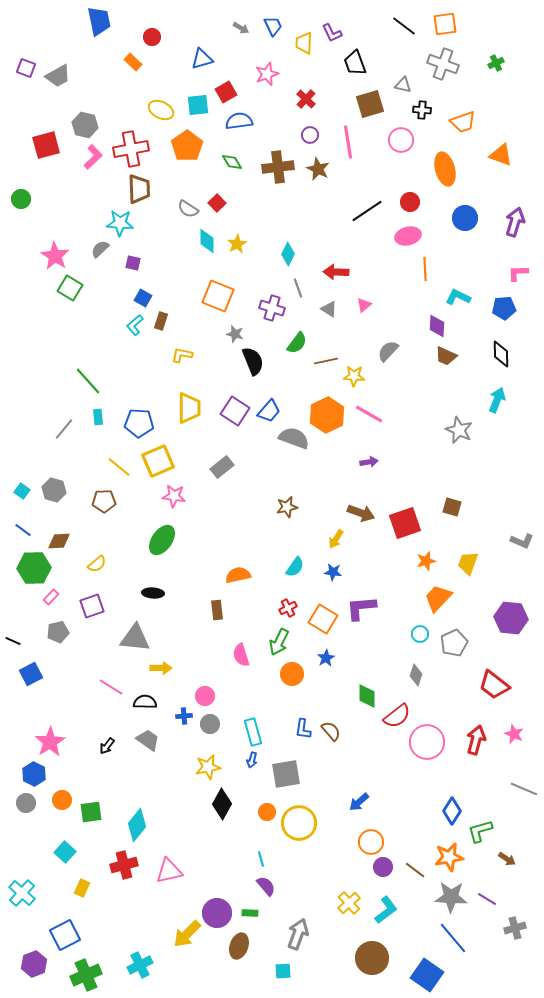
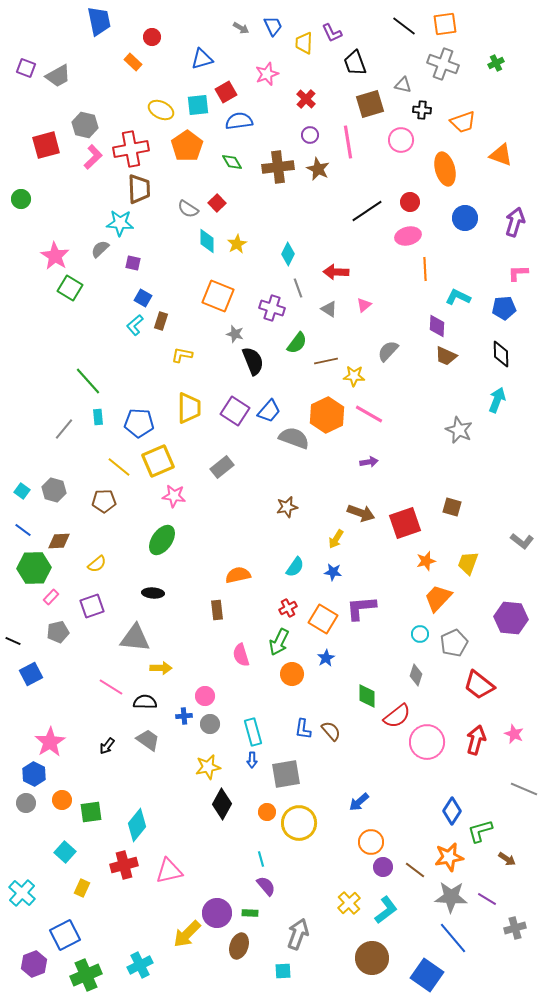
gray L-shape at (522, 541): rotated 15 degrees clockwise
red trapezoid at (494, 685): moved 15 px left
blue arrow at (252, 760): rotated 14 degrees counterclockwise
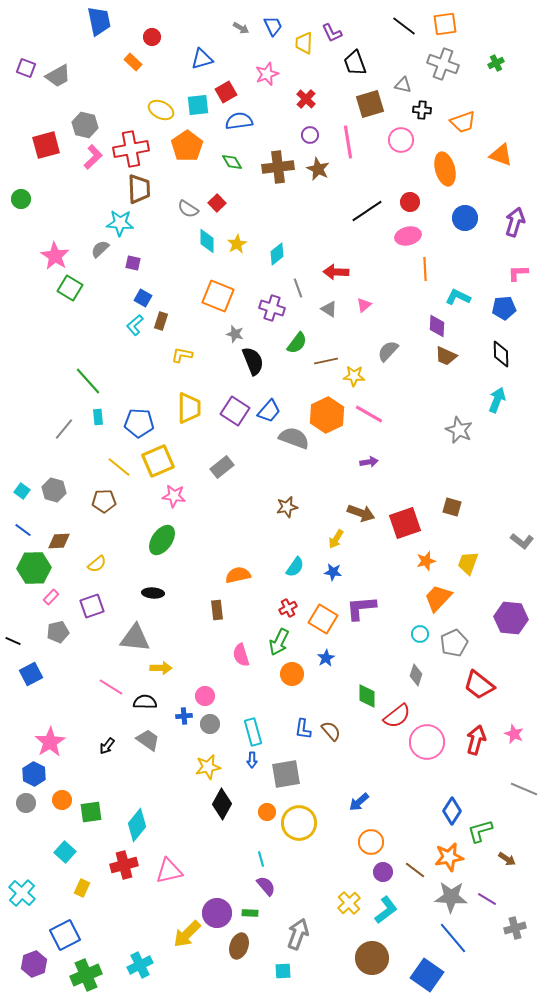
cyan diamond at (288, 254): moved 11 px left; rotated 25 degrees clockwise
purple circle at (383, 867): moved 5 px down
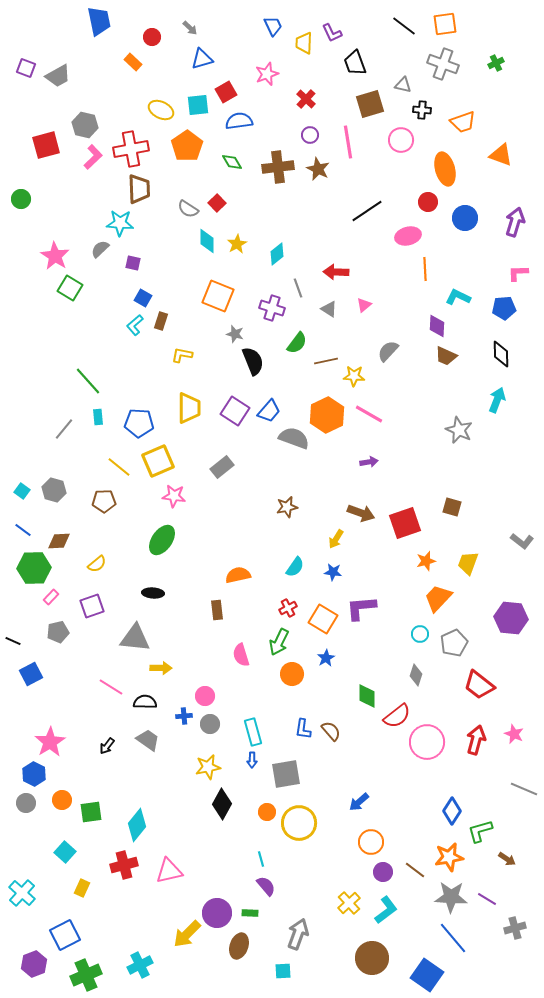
gray arrow at (241, 28): moved 51 px left; rotated 14 degrees clockwise
red circle at (410, 202): moved 18 px right
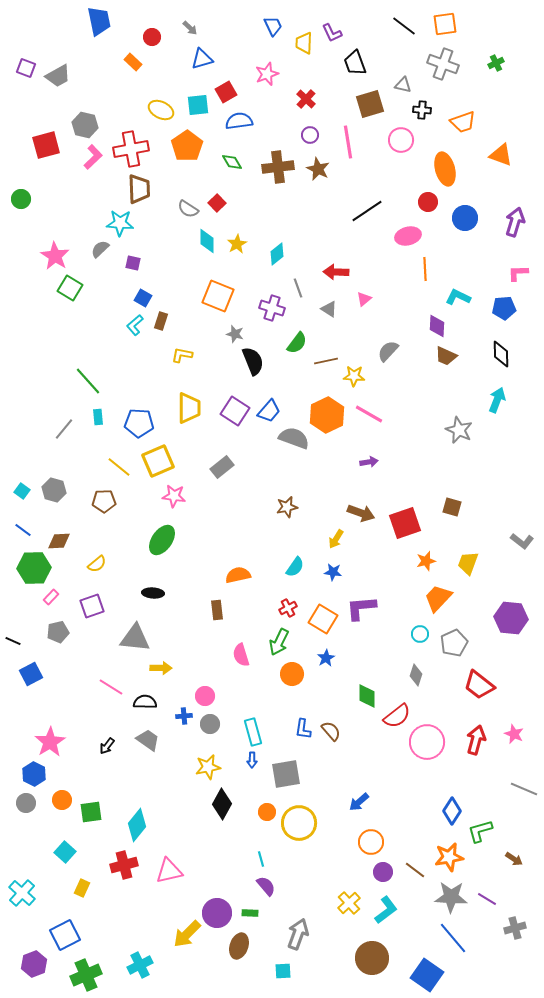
pink triangle at (364, 305): moved 6 px up
brown arrow at (507, 859): moved 7 px right
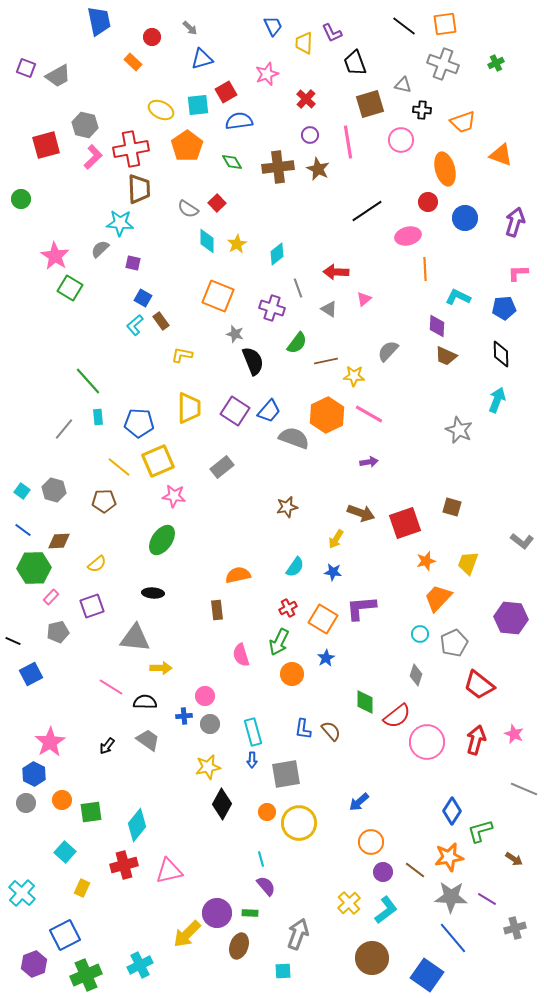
brown rectangle at (161, 321): rotated 54 degrees counterclockwise
green diamond at (367, 696): moved 2 px left, 6 px down
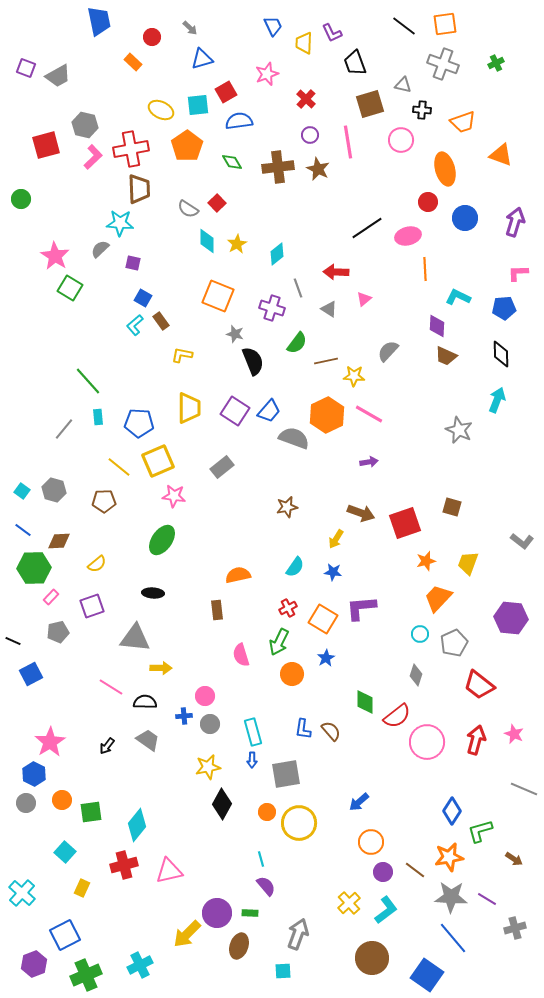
black line at (367, 211): moved 17 px down
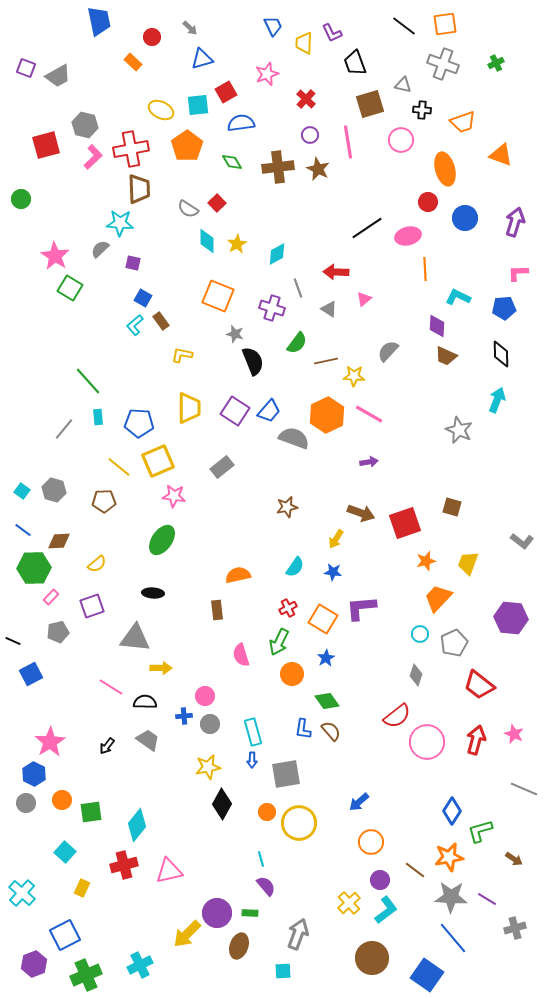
blue semicircle at (239, 121): moved 2 px right, 2 px down
cyan diamond at (277, 254): rotated 10 degrees clockwise
green diamond at (365, 702): moved 38 px left, 1 px up; rotated 35 degrees counterclockwise
purple circle at (383, 872): moved 3 px left, 8 px down
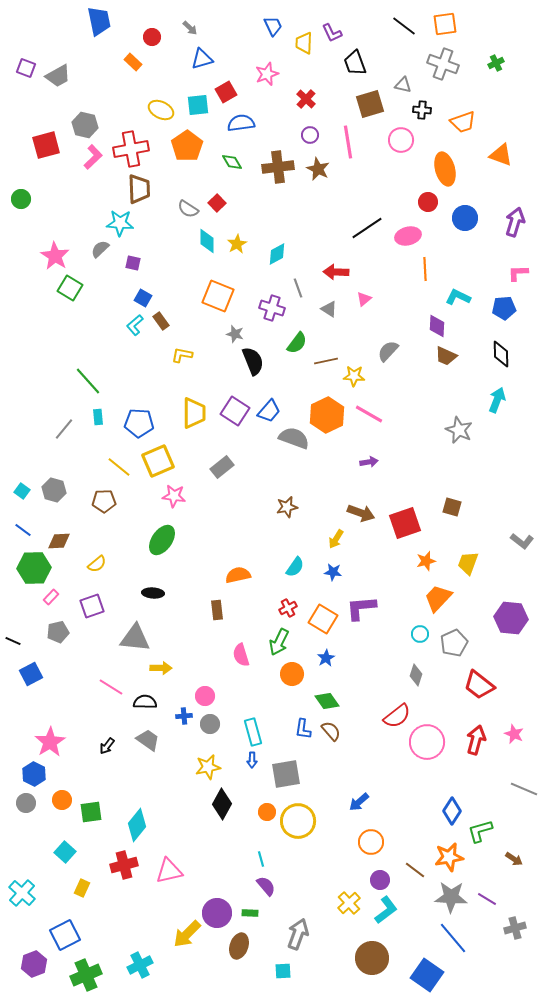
yellow trapezoid at (189, 408): moved 5 px right, 5 px down
yellow circle at (299, 823): moved 1 px left, 2 px up
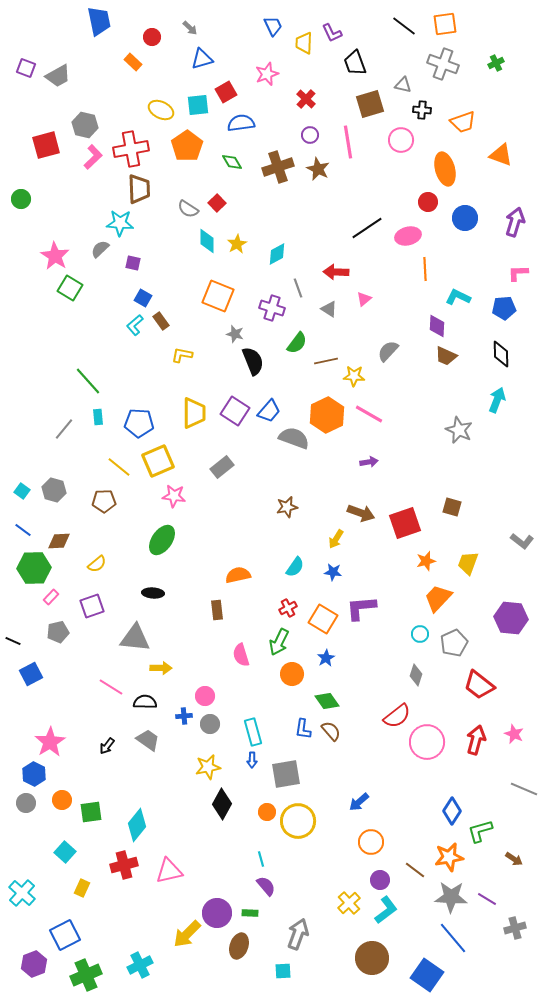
brown cross at (278, 167): rotated 12 degrees counterclockwise
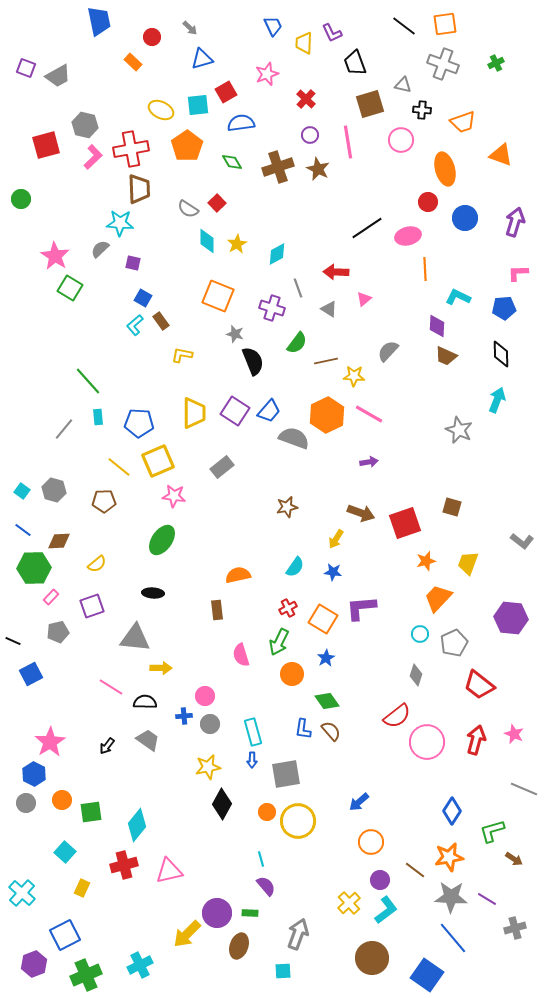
green L-shape at (480, 831): moved 12 px right
